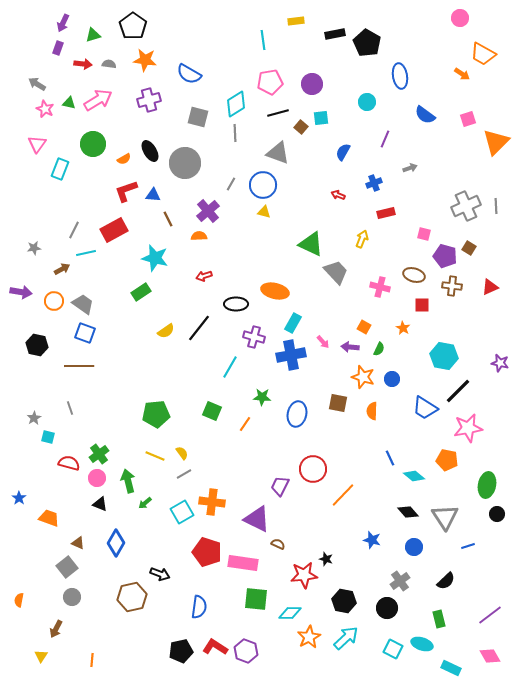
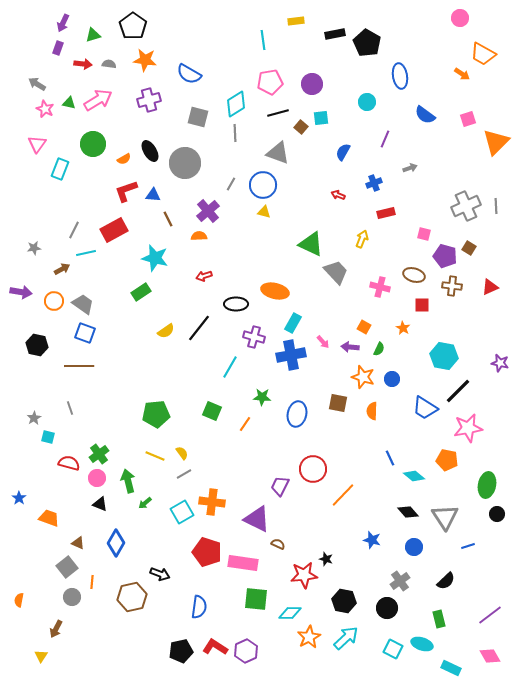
purple hexagon at (246, 651): rotated 15 degrees clockwise
orange line at (92, 660): moved 78 px up
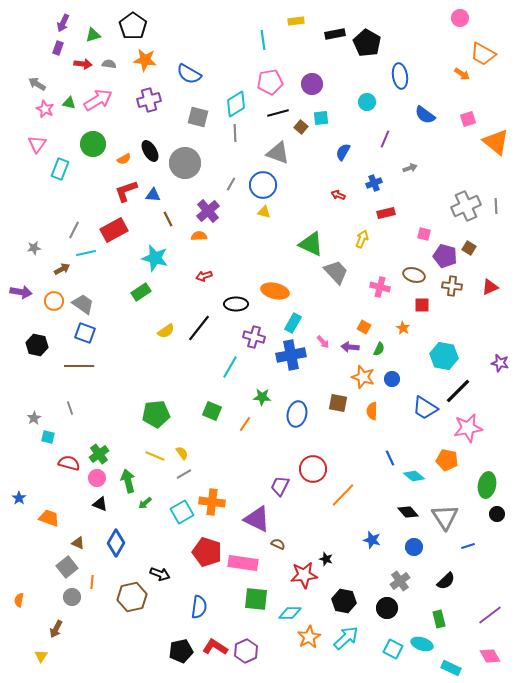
orange triangle at (496, 142): rotated 36 degrees counterclockwise
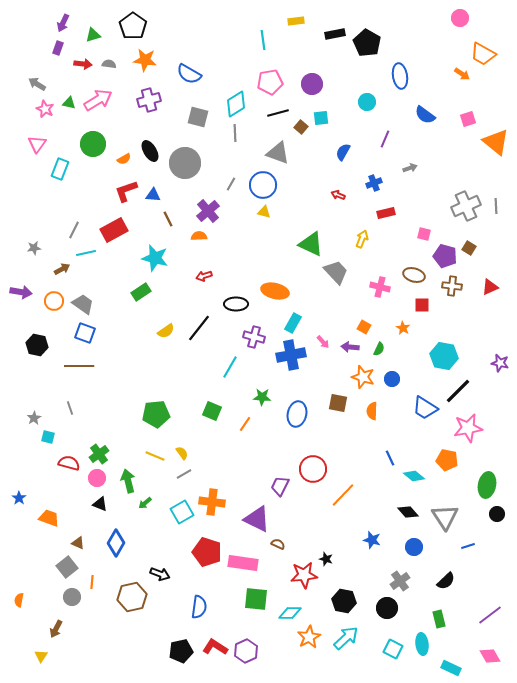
cyan ellipse at (422, 644): rotated 65 degrees clockwise
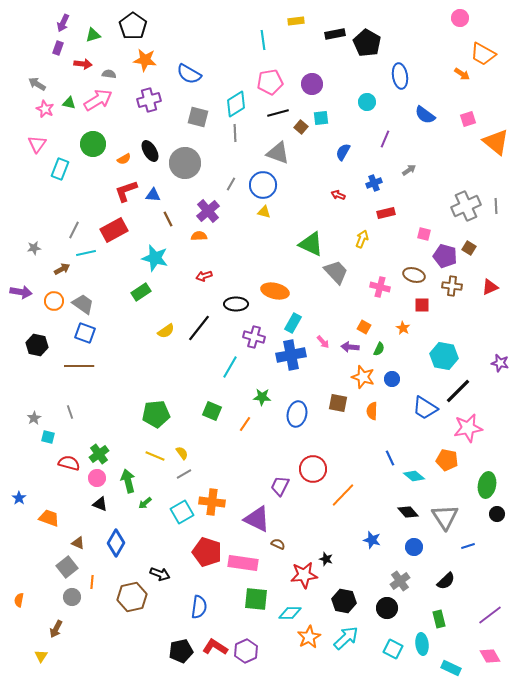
gray semicircle at (109, 64): moved 10 px down
gray arrow at (410, 168): moved 1 px left, 2 px down; rotated 16 degrees counterclockwise
gray line at (70, 408): moved 4 px down
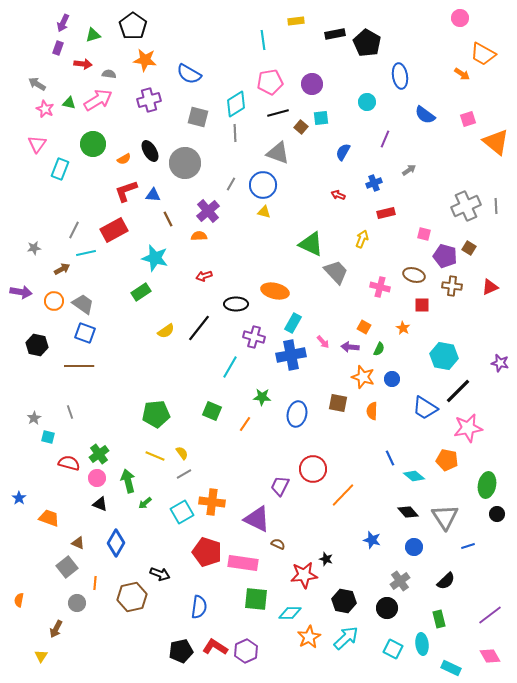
orange line at (92, 582): moved 3 px right, 1 px down
gray circle at (72, 597): moved 5 px right, 6 px down
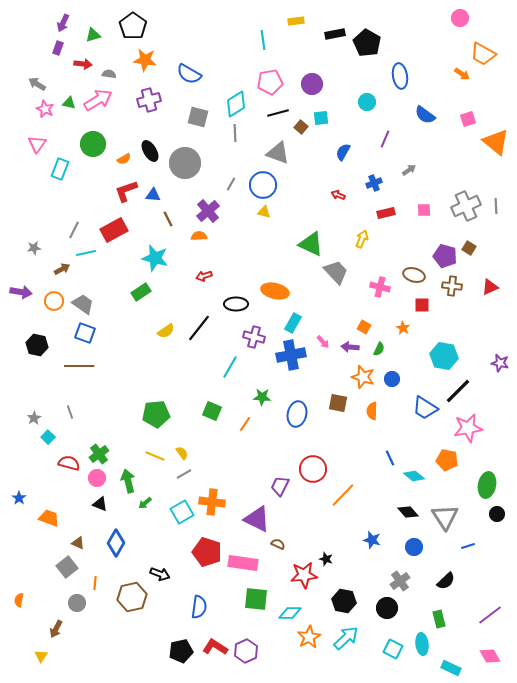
pink square at (424, 234): moved 24 px up; rotated 16 degrees counterclockwise
cyan square at (48, 437): rotated 32 degrees clockwise
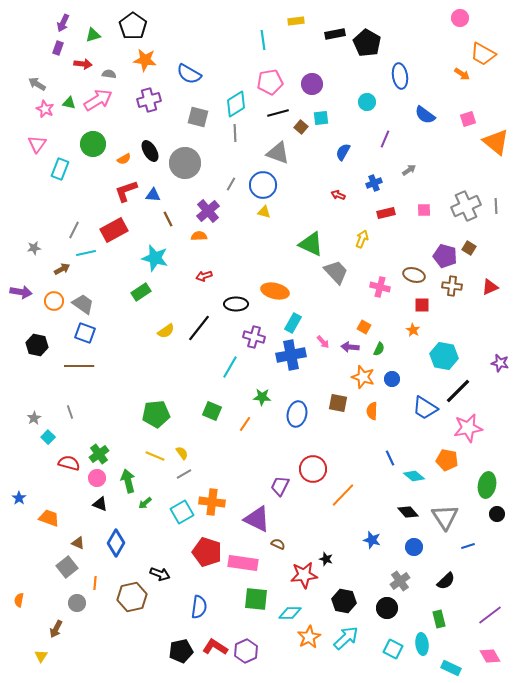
orange star at (403, 328): moved 10 px right, 2 px down
